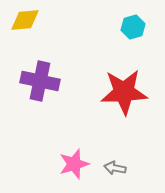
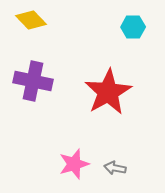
yellow diamond: moved 6 px right; rotated 52 degrees clockwise
cyan hexagon: rotated 15 degrees clockwise
purple cross: moved 7 px left
red star: moved 16 px left; rotated 27 degrees counterclockwise
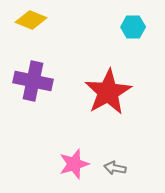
yellow diamond: rotated 24 degrees counterclockwise
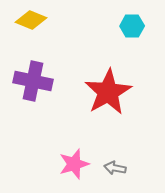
cyan hexagon: moved 1 px left, 1 px up
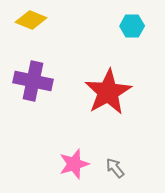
gray arrow: rotated 40 degrees clockwise
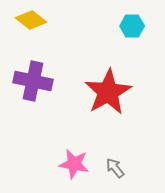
yellow diamond: rotated 16 degrees clockwise
pink star: rotated 28 degrees clockwise
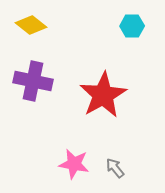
yellow diamond: moved 5 px down
red star: moved 5 px left, 3 px down
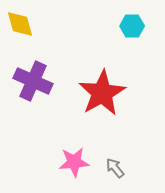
yellow diamond: moved 11 px left, 1 px up; rotated 36 degrees clockwise
purple cross: rotated 12 degrees clockwise
red star: moved 1 px left, 2 px up
pink star: moved 2 px up; rotated 16 degrees counterclockwise
